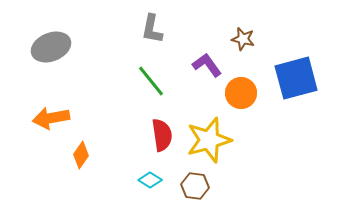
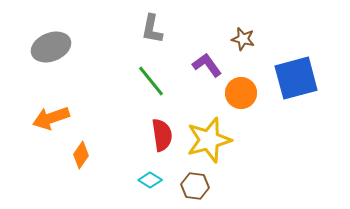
orange arrow: rotated 9 degrees counterclockwise
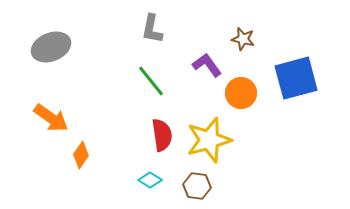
orange arrow: rotated 126 degrees counterclockwise
brown hexagon: moved 2 px right
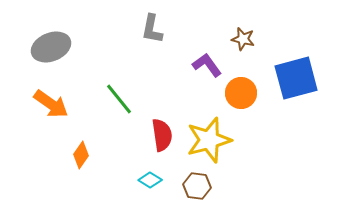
green line: moved 32 px left, 18 px down
orange arrow: moved 14 px up
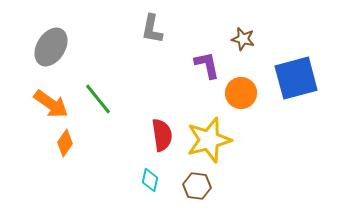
gray ellipse: rotated 36 degrees counterclockwise
purple L-shape: rotated 24 degrees clockwise
green line: moved 21 px left
orange diamond: moved 16 px left, 12 px up
cyan diamond: rotated 70 degrees clockwise
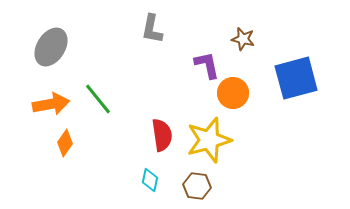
orange circle: moved 8 px left
orange arrow: rotated 45 degrees counterclockwise
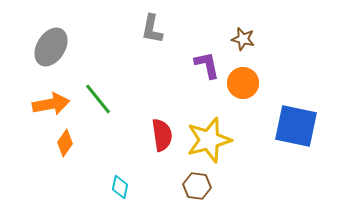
blue square: moved 48 px down; rotated 27 degrees clockwise
orange circle: moved 10 px right, 10 px up
cyan diamond: moved 30 px left, 7 px down
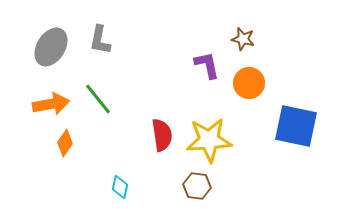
gray L-shape: moved 52 px left, 11 px down
orange circle: moved 6 px right
yellow star: rotated 12 degrees clockwise
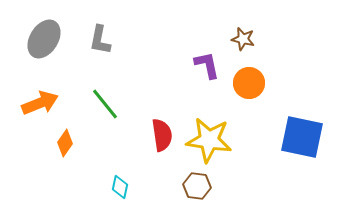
gray ellipse: moved 7 px left, 8 px up
green line: moved 7 px right, 5 px down
orange arrow: moved 11 px left, 1 px up; rotated 12 degrees counterclockwise
blue square: moved 6 px right, 11 px down
yellow star: rotated 12 degrees clockwise
